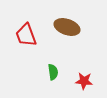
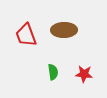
brown ellipse: moved 3 px left, 3 px down; rotated 20 degrees counterclockwise
red star: moved 7 px up
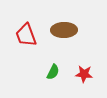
green semicircle: rotated 35 degrees clockwise
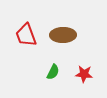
brown ellipse: moved 1 px left, 5 px down
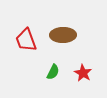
red trapezoid: moved 5 px down
red star: moved 1 px left, 1 px up; rotated 24 degrees clockwise
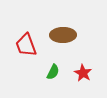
red trapezoid: moved 5 px down
